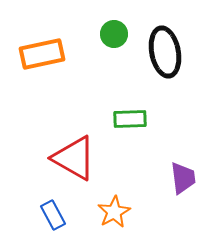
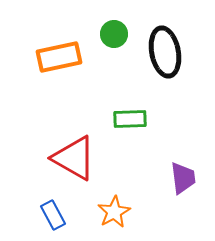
orange rectangle: moved 17 px right, 3 px down
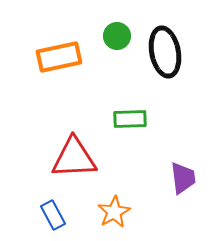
green circle: moved 3 px right, 2 px down
red triangle: rotated 33 degrees counterclockwise
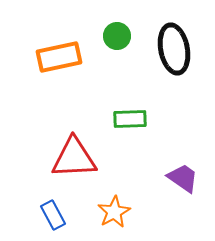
black ellipse: moved 9 px right, 3 px up
purple trapezoid: rotated 48 degrees counterclockwise
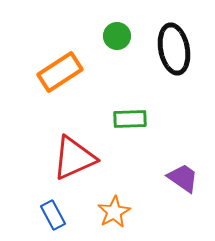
orange rectangle: moved 1 px right, 15 px down; rotated 21 degrees counterclockwise
red triangle: rotated 21 degrees counterclockwise
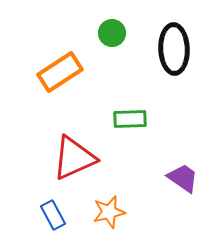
green circle: moved 5 px left, 3 px up
black ellipse: rotated 9 degrees clockwise
orange star: moved 5 px left; rotated 16 degrees clockwise
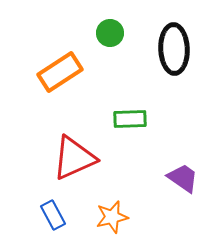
green circle: moved 2 px left
orange star: moved 3 px right, 5 px down
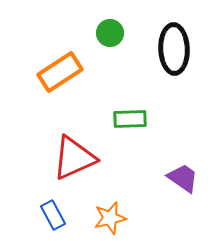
orange star: moved 2 px left, 1 px down
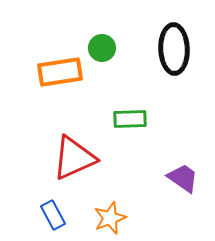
green circle: moved 8 px left, 15 px down
orange rectangle: rotated 24 degrees clockwise
orange star: rotated 8 degrees counterclockwise
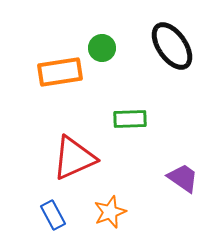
black ellipse: moved 2 px left, 3 px up; rotated 33 degrees counterclockwise
orange star: moved 6 px up
